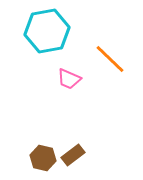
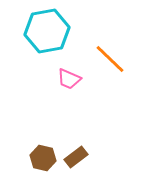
brown rectangle: moved 3 px right, 2 px down
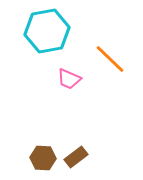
brown hexagon: rotated 10 degrees counterclockwise
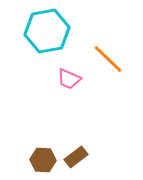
orange line: moved 2 px left
brown hexagon: moved 2 px down
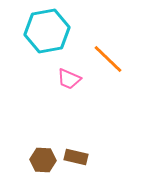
brown rectangle: rotated 50 degrees clockwise
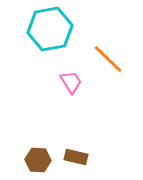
cyan hexagon: moved 3 px right, 2 px up
pink trapezoid: moved 2 px right, 3 px down; rotated 145 degrees counterclockwise
brown hexagon: moved 5 px left
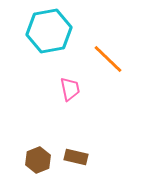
cyan hexagon: moved 1 px left, 2 px down
pink trapezoid: moved 1 px left, 7 px down; rotated 20 degrees clockwise
brown hexagon: rotated 25 degrees counterclockwise
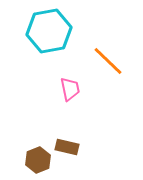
orange line: moved 2 px down
brown rectangle: moved 9 px left, 10 px up
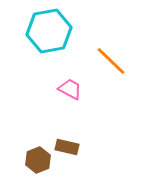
orange line: moved 3 px right
pink trapezoid: rotated 50 degrees counterclockwise
